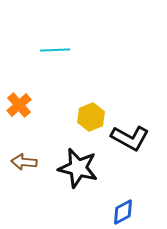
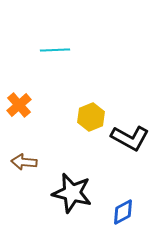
black star: moved 6 px left, 25 px down
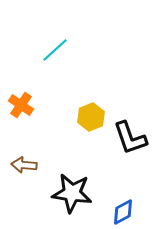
cyan line: rotated 40 degrees counterclockwise
orange cross: moved 2 px right; rotated 15 degrees counterclockwise
black L-shape: rotated 42 degrees clockwise
brown arrow: moved 3 px down
black star: rotated 6 degrees counterclockwise
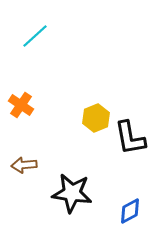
cyan line: moved 20 px left, 14 px up
yellow hexagon: moved 5 px right, 1 px down
black L-shape: rotated 9 degrees clockwise
brown arrow: rotated 10 degrees counterclockwise
blue diamond: moved 7 px right, 1 px up
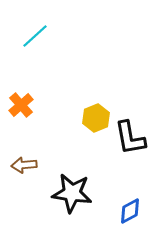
orange cross: rotated 15 degrees clockwise
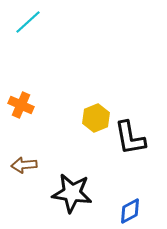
cyan line: moved 7 px left, 14 px up
orange cross: rotated 25 degrees counterclockwise
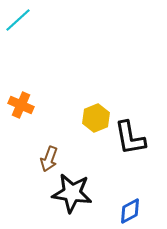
cyan line: moved 10 px left, 2 px up
brown arrow: moved 25 px right, 6 px up; rotated 65 degrees counterclockwise
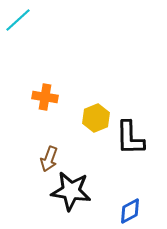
orange cross: moved 24 px right, 8 px up; rotated 15 degrees counterclockwise
black L-shape: rotated 9 degrees clockwise
black star: moved 1 px left, 2 px up
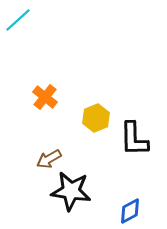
orange cross: rotated 30 degrees clockwise
black L-shape: moved 4 px right, 1 px down
brown arrow: rotated 40 degrees clockwise
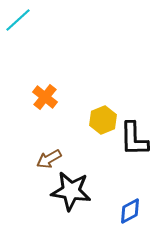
yellow hexagon: moved 7 px right, 2 px down
